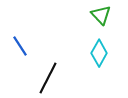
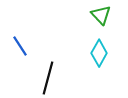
black line: rotated 12 degrees counterclockwise
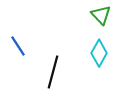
blue line: moved 2 px left
black line: moved 5 px right, 6 px up
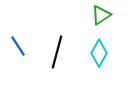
green triangle: rotated 40 degrees clockwise
black line: moved 4 px right, 20 px up
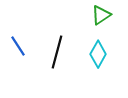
cyan diamond: moved 1 px left, 1 px down
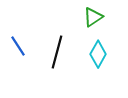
green triangle: moved 8 px left, 2 px down
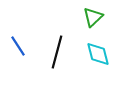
green triangle: rotated 10 degrees counterclockwise
cyan diamond: rotated 44 degrees counterclockwise
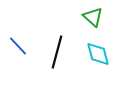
green triangle: rotated 35 degrees counterclockwise
blue line: rotated 10 degrees counterclockwise
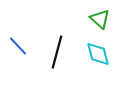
green triangle: moved 7 px right, 2 px down
